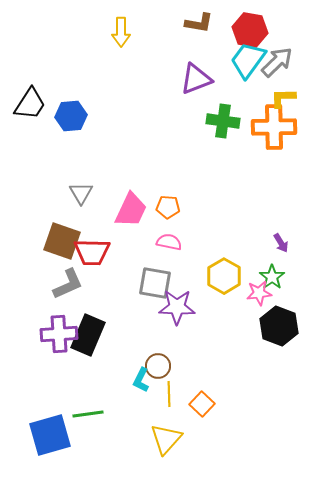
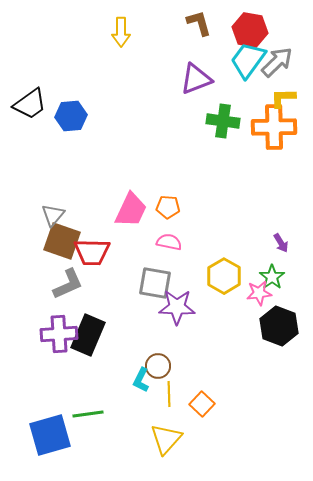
brown L-shape: rotated 116 degrees counterclockwise
black trapezoid: rotated 21 degrees clockwise
gray triangle: moved 28 px left, 22 px down; rotated 10 degrees clockwise
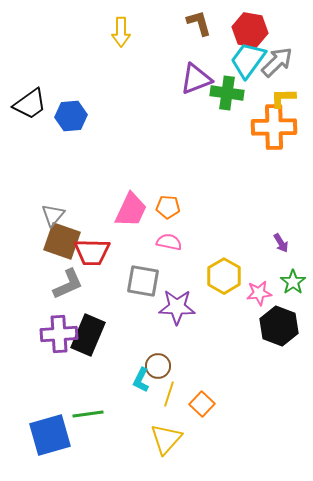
green cross: moved 4 px right, 28 px up
green star: moved 21 px right, 5 px down
gray square: moved 12 px left, 2 px up
yellow line: rotated 20 degrees clockwise
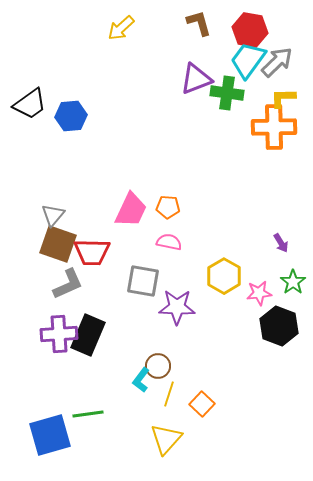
yellow arrow: moved 4 px up; rotated 48 degrees clockwise
brown square: moved 4 px left, 3 px down
cyan L-shape: rotated 10 degrees clockwise
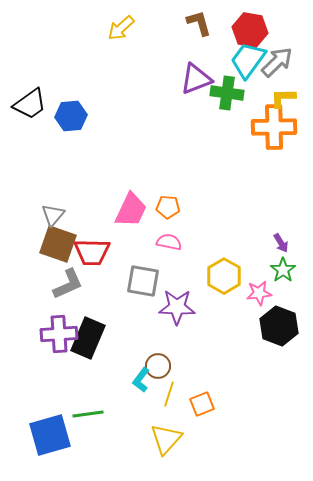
green star: moved 10 px left, 12 px up
black rectangle: moved 3 px down
orange square: rotated 25 degrees clockwise
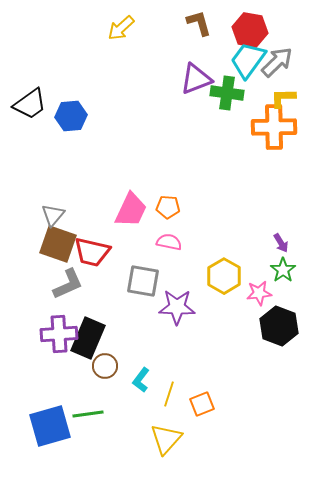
red trapezoid: rotated 12 degrees clockwise
brown circle: moved 53 px left
blue square: moved 9 px up
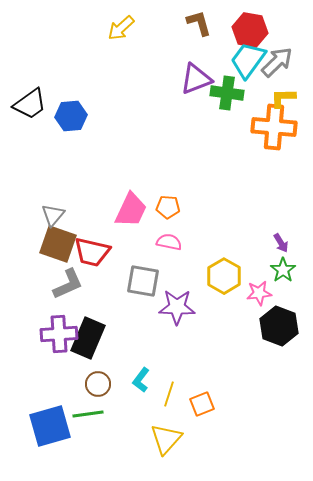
orange cross: rotated 6 degrees clockwise
brown circle: moved 7 px left, 18 px down
